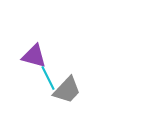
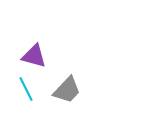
cyan line: moved 22 px left, 11 px down
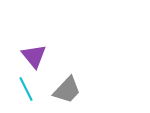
purple triangle: rotated 36 degrees clockwise
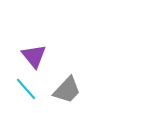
cyan line: rotated 15 degrees counterclockwise
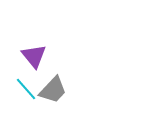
gray trapezoid: moved 14 px left
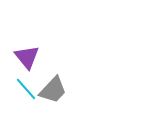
purple triangle: moved 7 px left, 1 px down
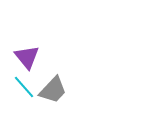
cyan line: moved 2 px left, 2 px up
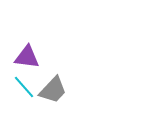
purple triangle: rotated 44 degrees counterclockwise
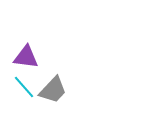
purple triangle: moved 1 px left
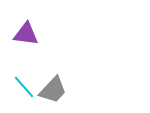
purple triangle: moved 23 px up
